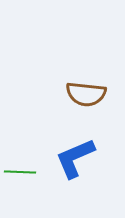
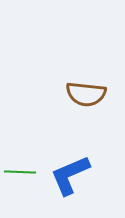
blue L-shape: moved 5 px left, 17 px down
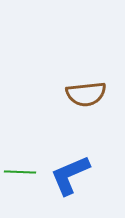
brown semicircle: rotated 12 degrees counterclockwise
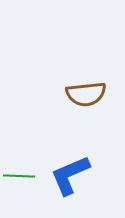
green line: moved 1 px left, 4 px down
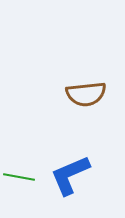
green line: moved 1 px down; rotated 8 degrees clockwise
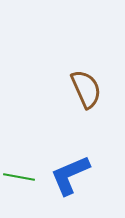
brown semicircle: moved 5 px up; rotated 108 degrees counterclockwise
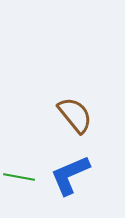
brown semicircle: moved 11 px left, 26 px down; rotated 15 degrees counterclockwise
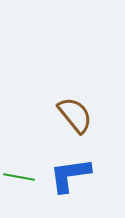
blue L-shape: rotated 15 degrees clockwise
